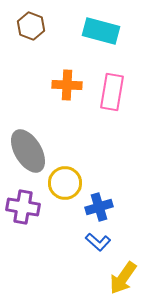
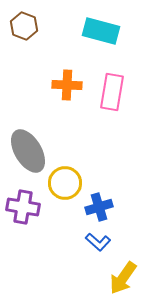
brown hexagon: moved 7 px left
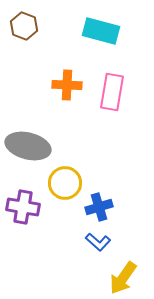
gray ellipse: moved 5 px up; rotated 45 degrees counterclockwise
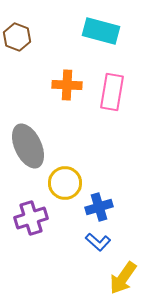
brown hexagon: moved 7 px left, 11 px down
gray ellipse: rotated 51 degrees clockwise
purple cross: moved 8 px right, 11 px down; rotated 28 degrees counterclockwise
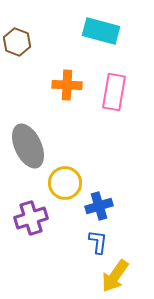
brown hexagon: moved 5 px down
pink rectangle: moved 2 px right
blue cross: moved 1 px up
blue L-shape: rotated 125 degrees counterclockwise
yellow arrow: moved 8 px left, 2 px up
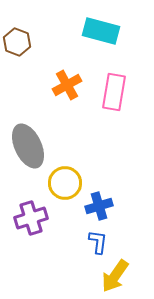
orange cross: rotated 32 degrees counterclockwise
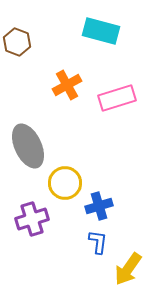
pink rectangle: moved 3 px right, 6 px down; rotated 63 degrees clockwise
purple cross: moved 1 px right, 1 px down
yellow arrow: moved 13 px right, 7 px up
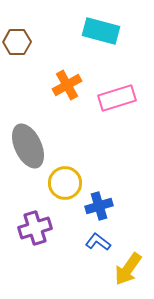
brown hexagon: rotated 20 degrees counterclockwise
purple cross: moved 3 px right, 9 px down
blue L-shape: rotated 60 degrees counterclockwise
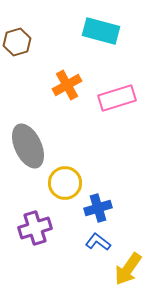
brown hexagon: rotated 16 degrees counterclockwise
blue cross: moved 1 px left, 2 px down
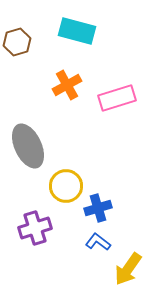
cyan rectangle: moved 24 px left
yellow circle: moved 1 px right, 3 px down
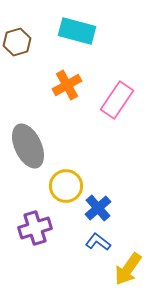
pink rectangle: moved 2 px down; rotated 39 degrees counterclockwise
blue cross: rotated 24 degrees counterclockwise
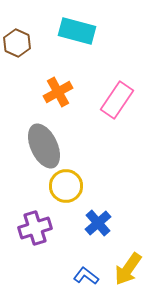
brown hexagon: moved 1 px down; rotated 20 degrees counterclockwise
orange cross: moved 9 px left, 7 px down
gray ellipse: moved 16 px right
blue cross: moved 15 px down
blue L-shape: moved 12 px left, 34 px down
